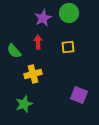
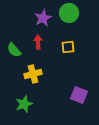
green semicircle: moved 1 px up
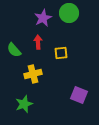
yellow square: moved 7 px left, 6 px down
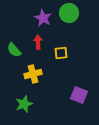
purple star: rotated 18 degrees counterclockwise
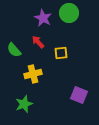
red arrow: rotated 40 degrees counterclockwise
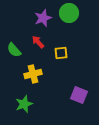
purple star: rotated 24 degrees clockwise
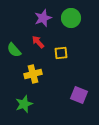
green circle: moved 2 px right, 5 px down
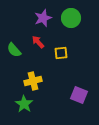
yellow cross: moved 7 px down
green star: rotated 18 degrees counterclockwise
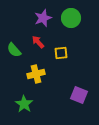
yellow cross: moved 3 px right, 7 px up
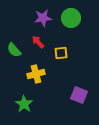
purple star: rotated 12 degrees clockwise
